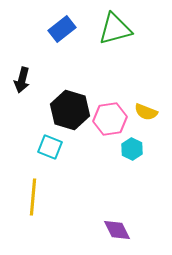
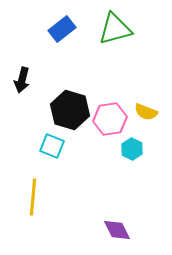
cyan square: moved 2 px right, 1 px up
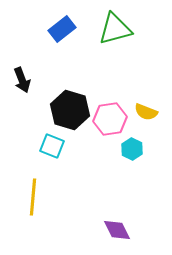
black arrow: rotated 35 degrees counterclockwise
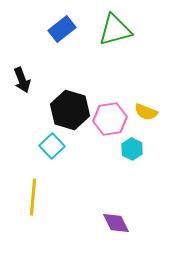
green triangle: moved 1 px down
cyan square: rotated 25 degrees clockwise
purple diamond: moved 1 px left, 7 px up
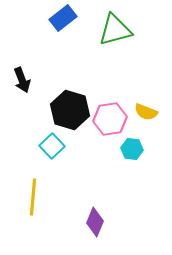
blue rectangle: moved 1 px right, 11 px up
cyan hexagon: rotated 20 degrees counterclockwise
purple diamond: moved 21 px left, 1 px up; rotated 48 degrees clockwise
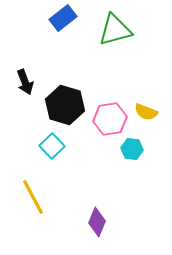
black arrow: moved 3 px right, 2 px down
black hexagon: moved 5 px left, 5 px up
yellow line: rotated 33 degrees counterclockwise
purple diamond: moved 2 px right
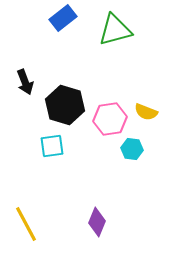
cyan square: rotated 35 degrees clockwise
yellow line: moved 7 px left, 27 px down
